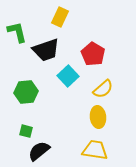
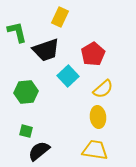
red pentagon: rotated 10 degrees clockwise
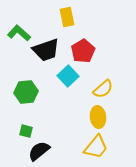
yellow rectangle: moved 7 px right; rotated 36 degrees counterclockwise
green L-shape: moved 2 px right, 1 px down; rotated 35 degrees counterclockwise
red pentagon: moved 10 px left, 3 px up
yellow trapezoid: moved 1 px right, 3 px up; rotated 120 degrees clockwise
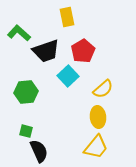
black trapezoid: moved 1 px down
black semicircle: rotated 105 degrees clockwise
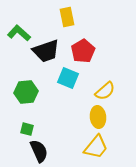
cyan square: moved 2 px down; rotated 25 degrees counterclockwise
yellow semicircle: moved 2 px right, 2 px down
green square: moved 1 px right, 2 px up
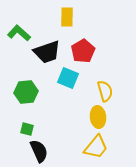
yellow rectangle: rotated 12 degrees clockwise
black trapezoid: moved 1 px right, 1 px down
yellow semicircle: rotated 65 degrees counterclockwise
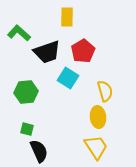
cyan square: rotated 10 degrees clockwise
yellow trapezoid: rotated 72 degrees counterclockwise
